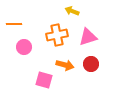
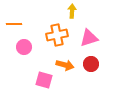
yellow arrow: rotated 72 degrees clockwise
pink triangle: moved 1 px right, 1 px down
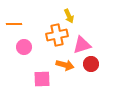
yellow arrow: moved 3 px left, 5 px down; rotated 152 degrees clockwise
pink triangle: moved 7 px left, 7 px down
pink square: moved 2 px left, 1 px up; rotated 18 degrees counterclockwise
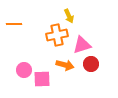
pink circle: moved 23 px down
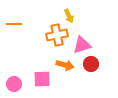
pink circle: moved 10 px left, 14 px down
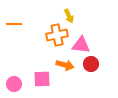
pink triangle: moved 1 px left; rotated 24 degrees clockwise
